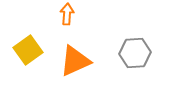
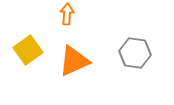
gray hexagon: rotated 12 degrees clockwise
orange triangle: moved 1 px left
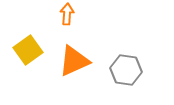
gray hexagon: moved 9 px left, 17 px down
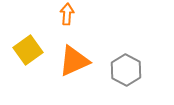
gray hexagon: rotated 20 degrees clockwise
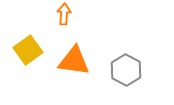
orange arrow: moved 3 px left
orange triangle: rotated 32 degrees clockwise
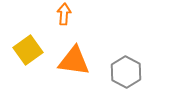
gray hexagon: moved 2 px down
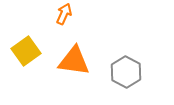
orange arrow: rotated 20 degrees clockwise
yellow square: moved 2 px left, 1 px down
